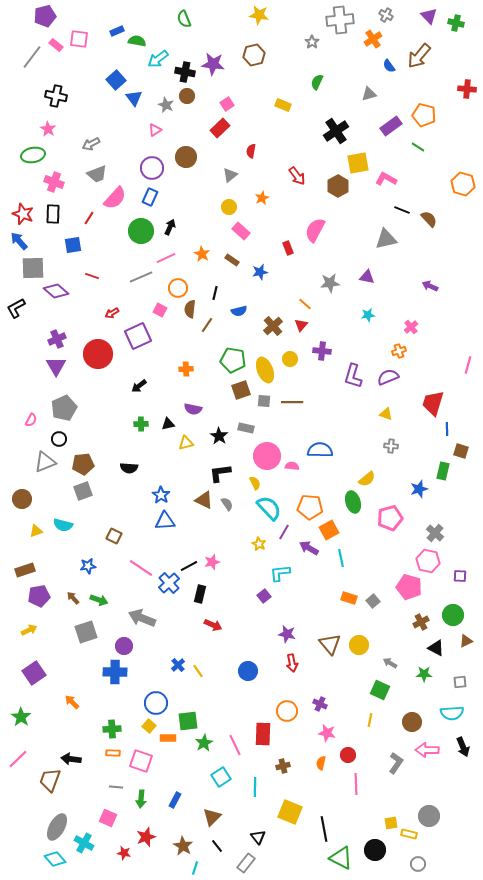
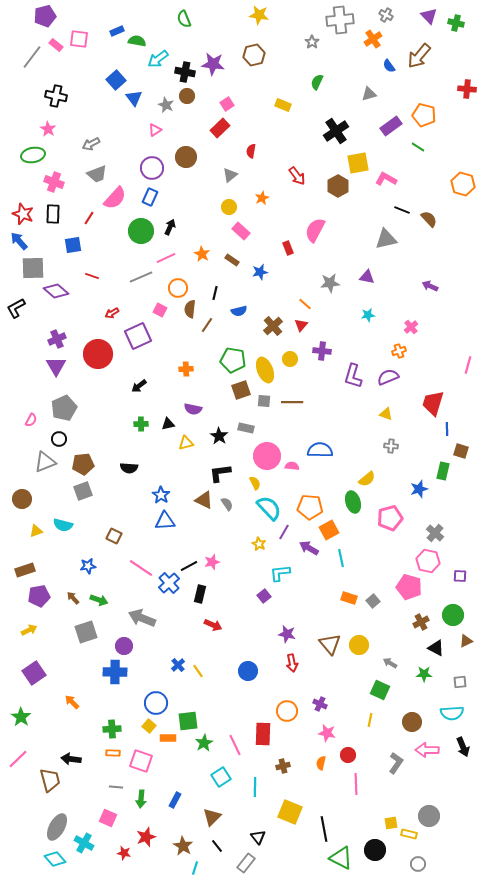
brown trapezoid at (50, 780): rotated 145 degrees clockwise
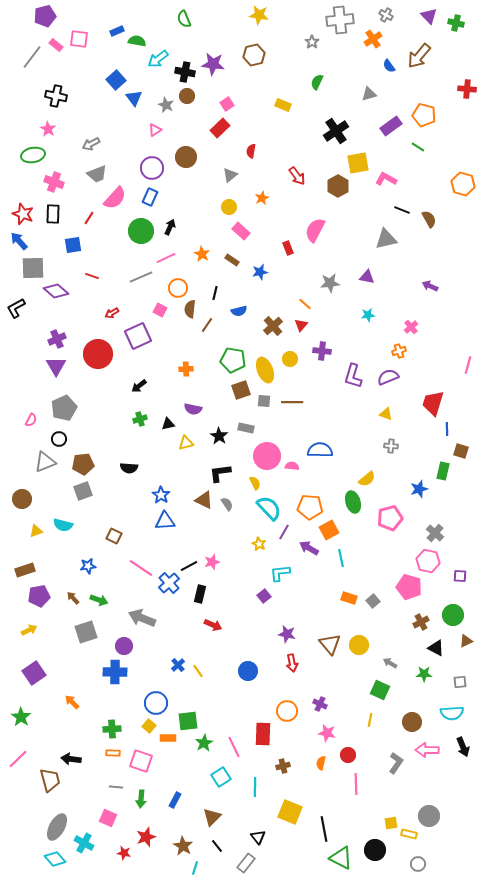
brown semicircle at (429, 219): rotated 12 degrees clockwise
green cross at (141, 424): moved 1 px left, 5 px up; rotated 16 degrees counterclockwise
pink line at (235, 745): moved 1 px left, 2 px down
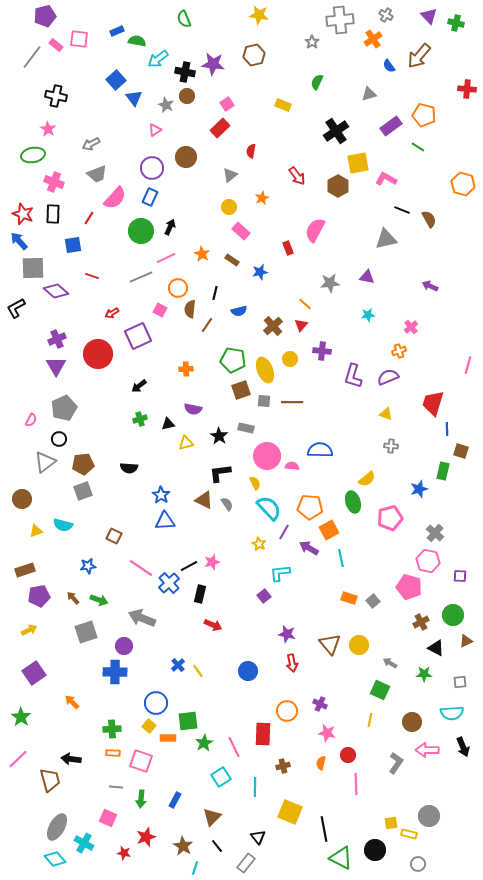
gray triangle at (45, 462): rotated 15 degrees counterclockwise
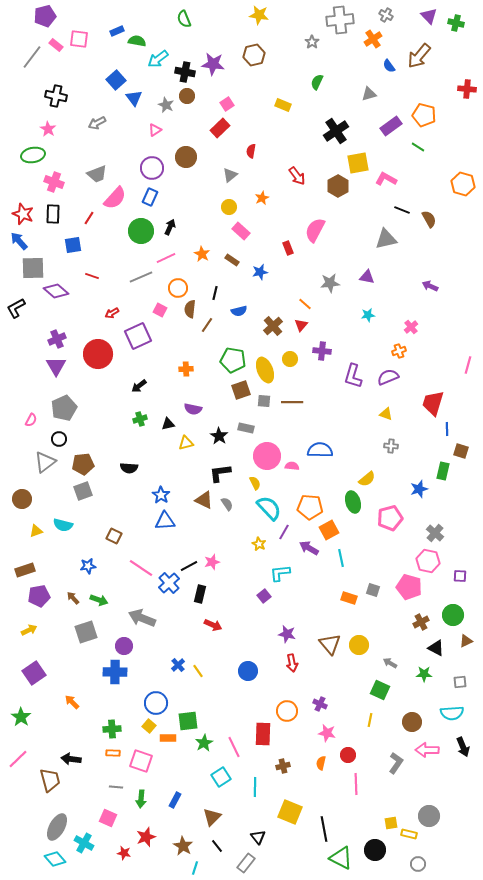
gray arrow at (91, 144): moved 6 px right, 21 px up
gray square at (373, 601): moved 11 px up; rotated 32 degrees counterclockwise
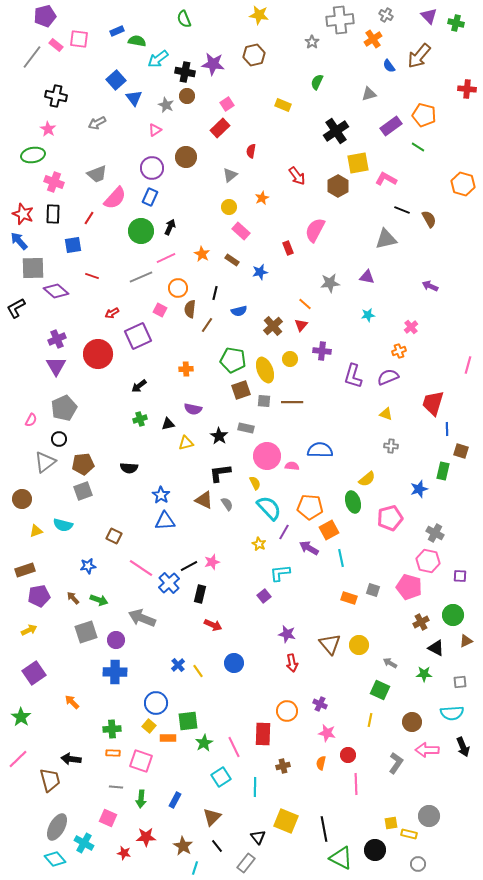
gray cross at (435, 533): rotated 12 degrees counterclockwise
purple circle at (124, 646): moved 8 px left, 6 px up
blue circle at (248, 671): moved 14 px left, 8 px up
yellow square at (290, 812): moved 4 px left, 9 px down
red star at (146, 837): rotated 18 degrees clockwise
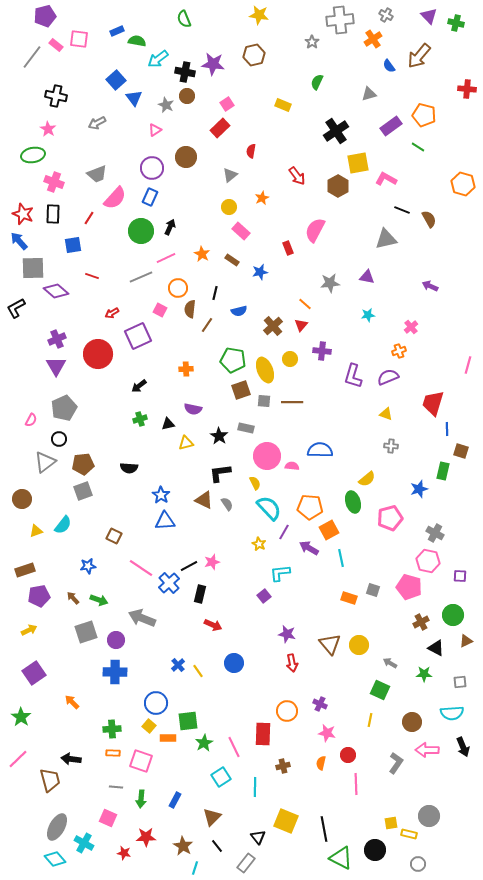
cyan semicircle at (63, 525): rotated 66 degrees counterclockwise
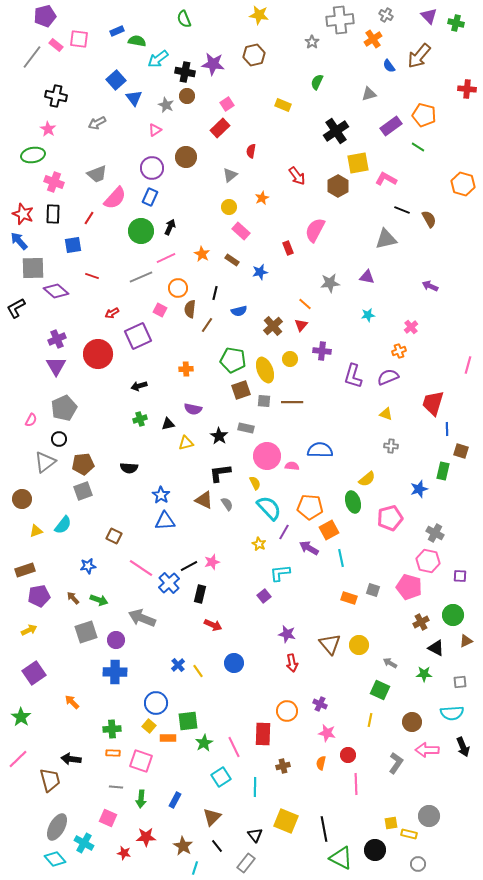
black arrow at (139, 386): rotated 21 degrees clockwise
black triangle at (258, 837): moved 3 px left, 2 px up
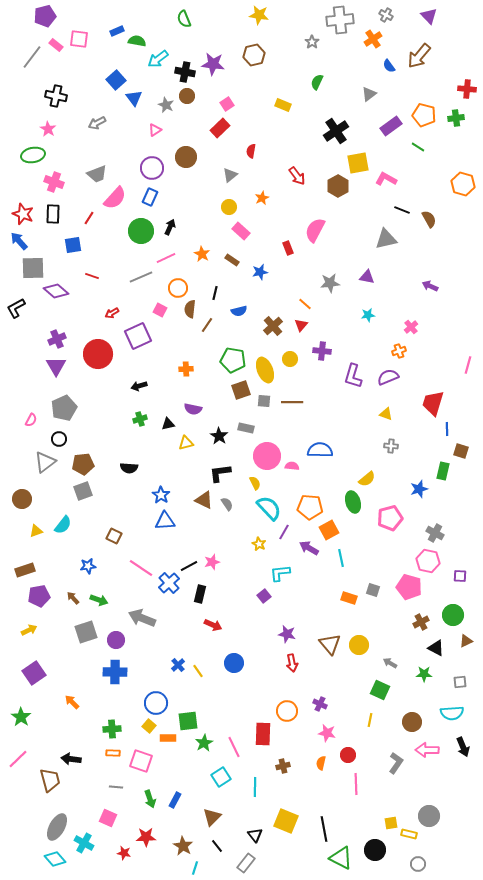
green cross at (456, 23): moved 95 px down; rotated 21 degrees counterclockwise
gray triangle at (369, 94): rotated 21 degrees counterclockwise
green arrow at (141, 799): moved 9 px right; rotated 24 degrees counterclockwise
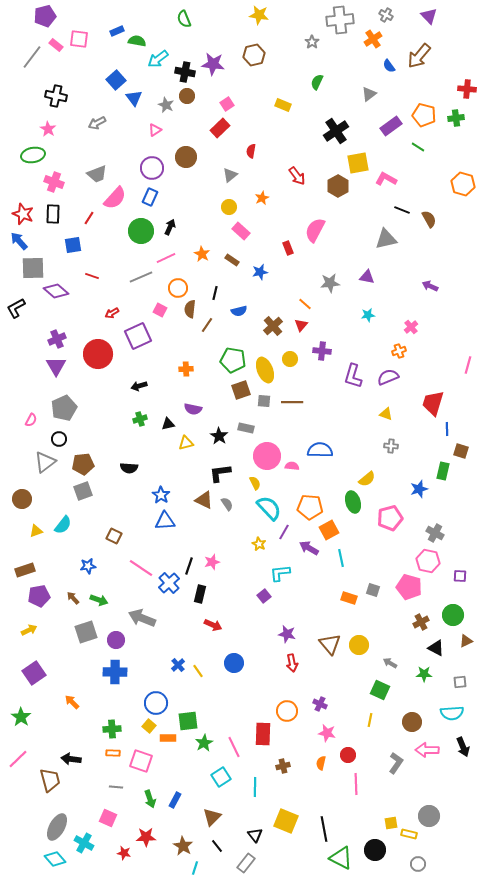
black line at (189, 566): rotated 42 degrees counterclockwise
